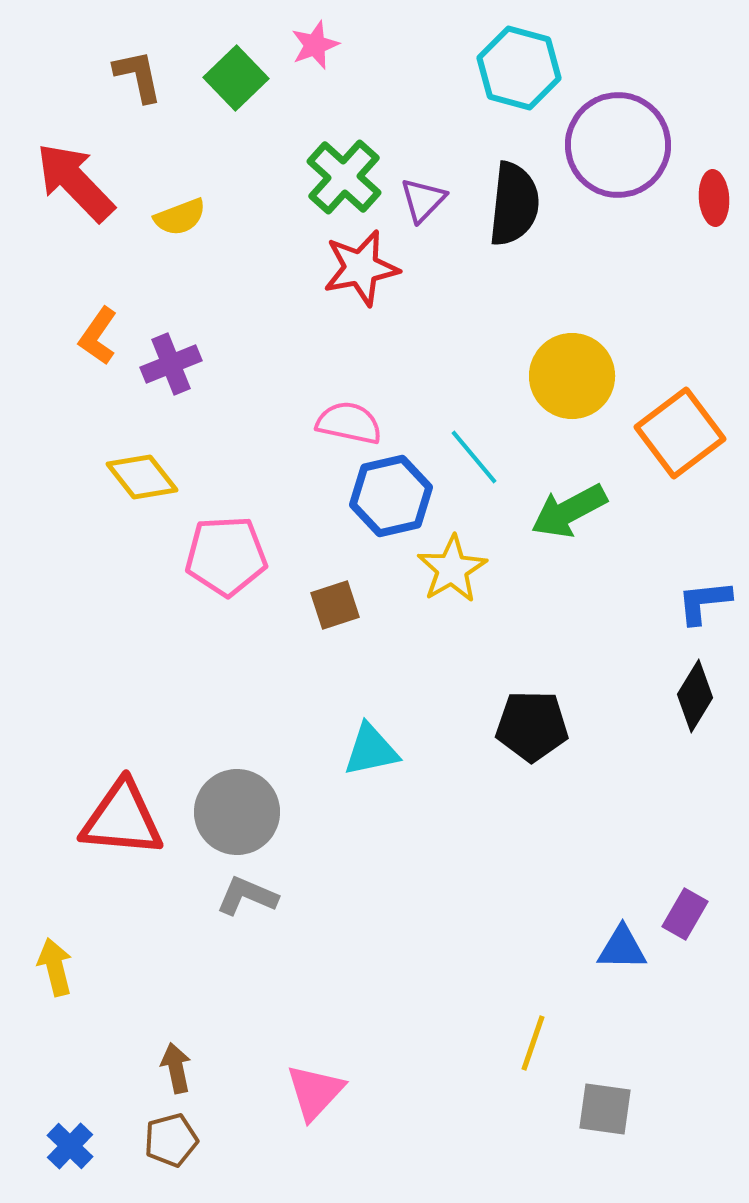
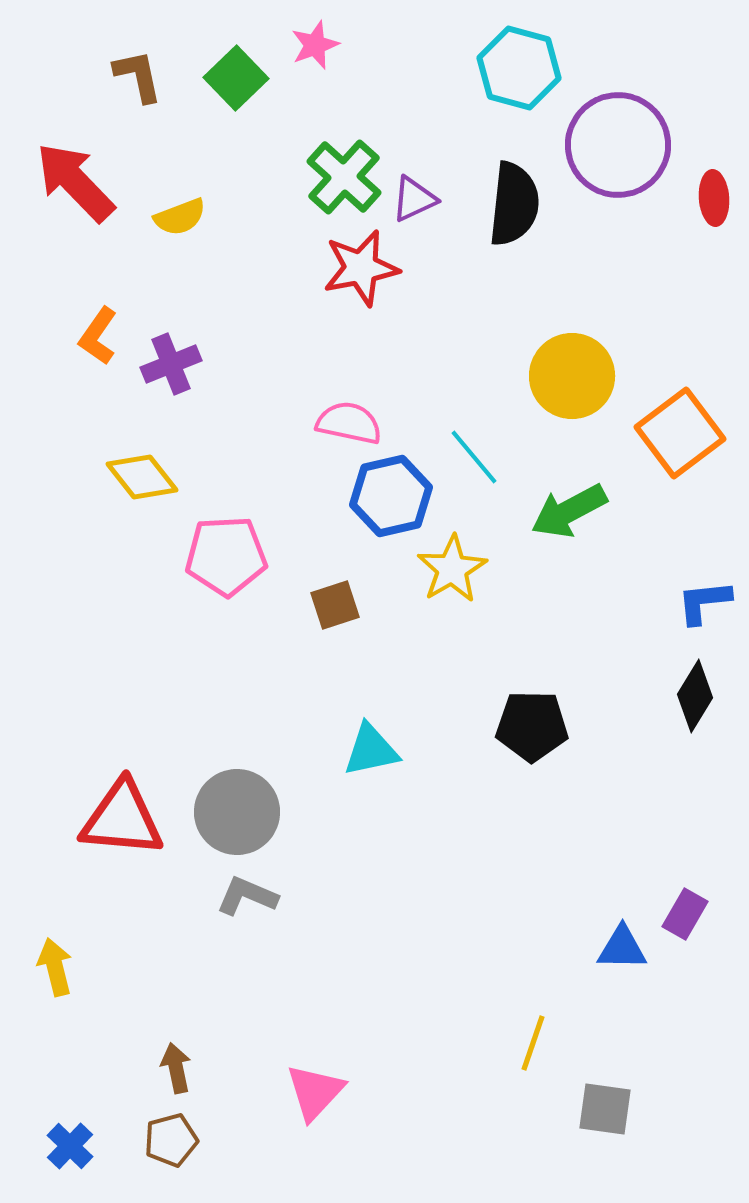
purple triangle: moved 9 px left, 1 px up; rotated 21 degrees clockwise
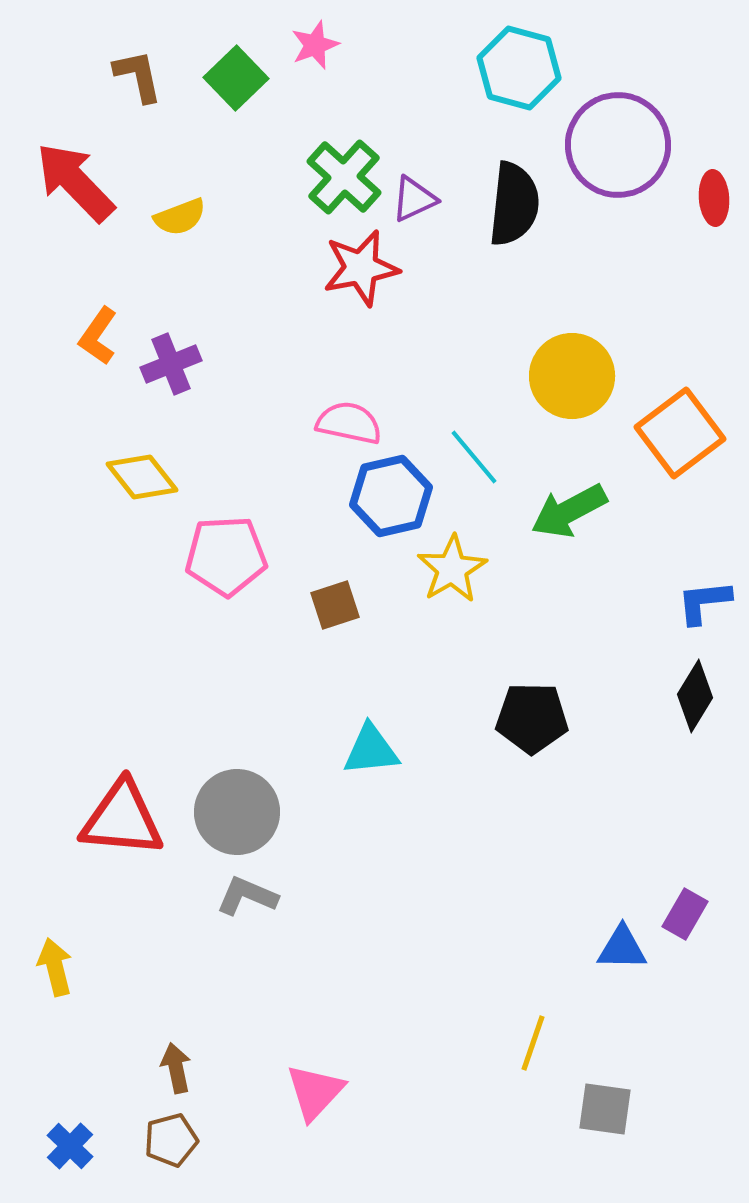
black pentagon: moved 8 px up
cyan triangle: rotated 6 degrees clockwise
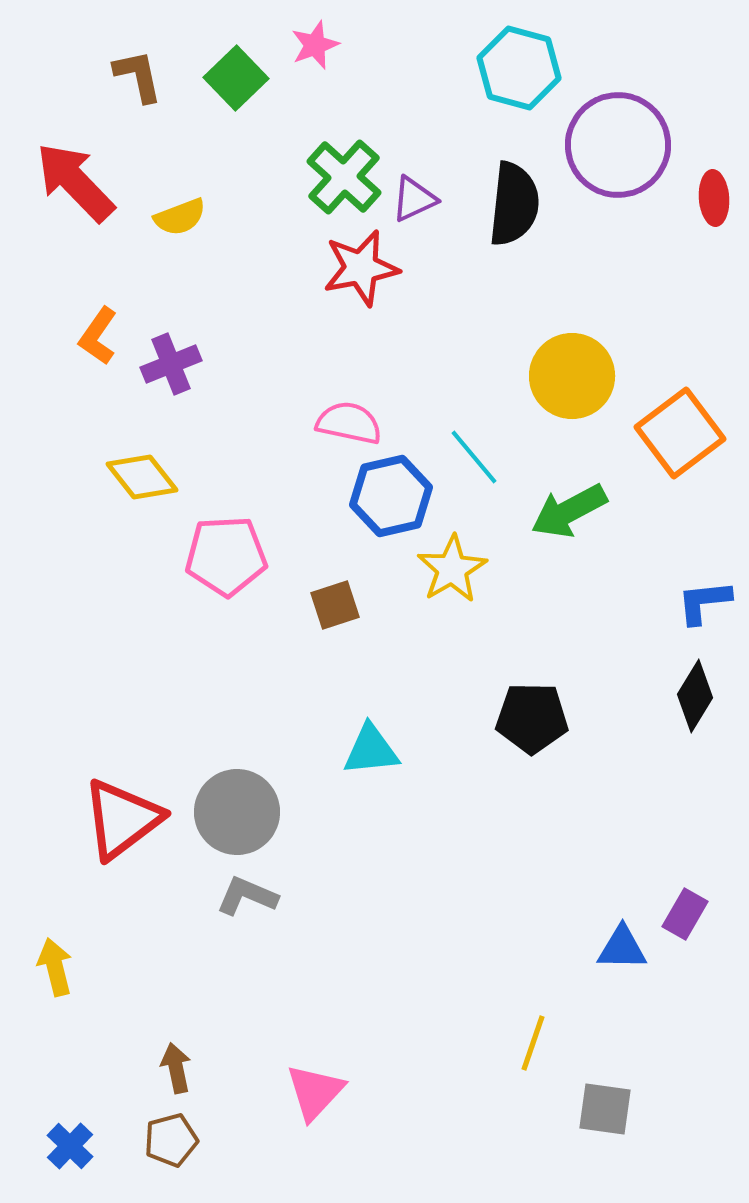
red triangle: rotated 42 degrees counterclockwise
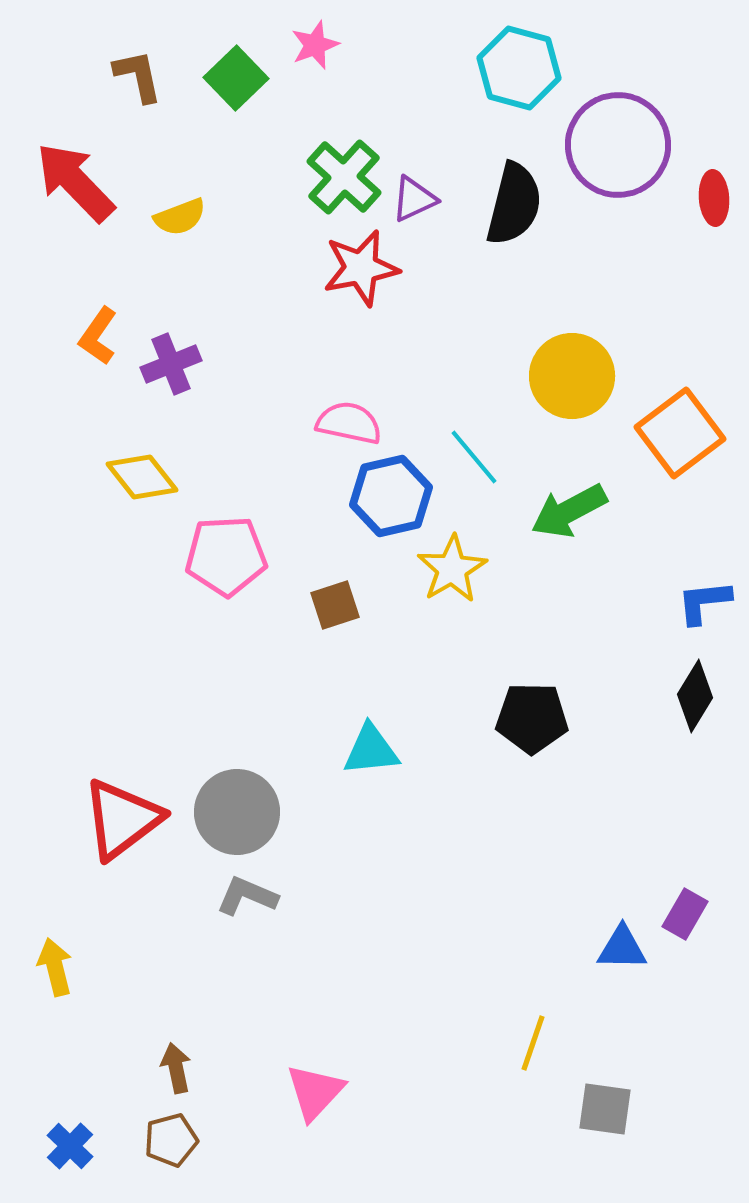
black semicircle: rotated 8 degrees clockwise
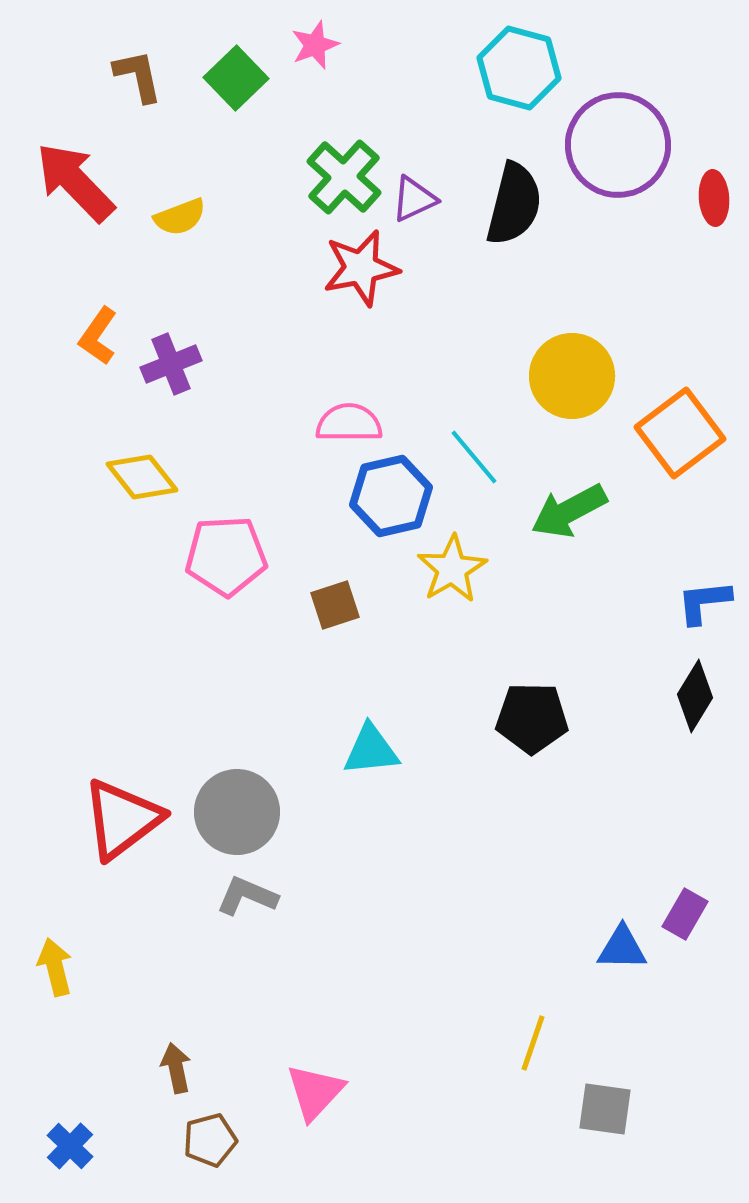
pink semicircle: rotated 12 degrees counterclockwise
brown pentagon: moved 39 px right
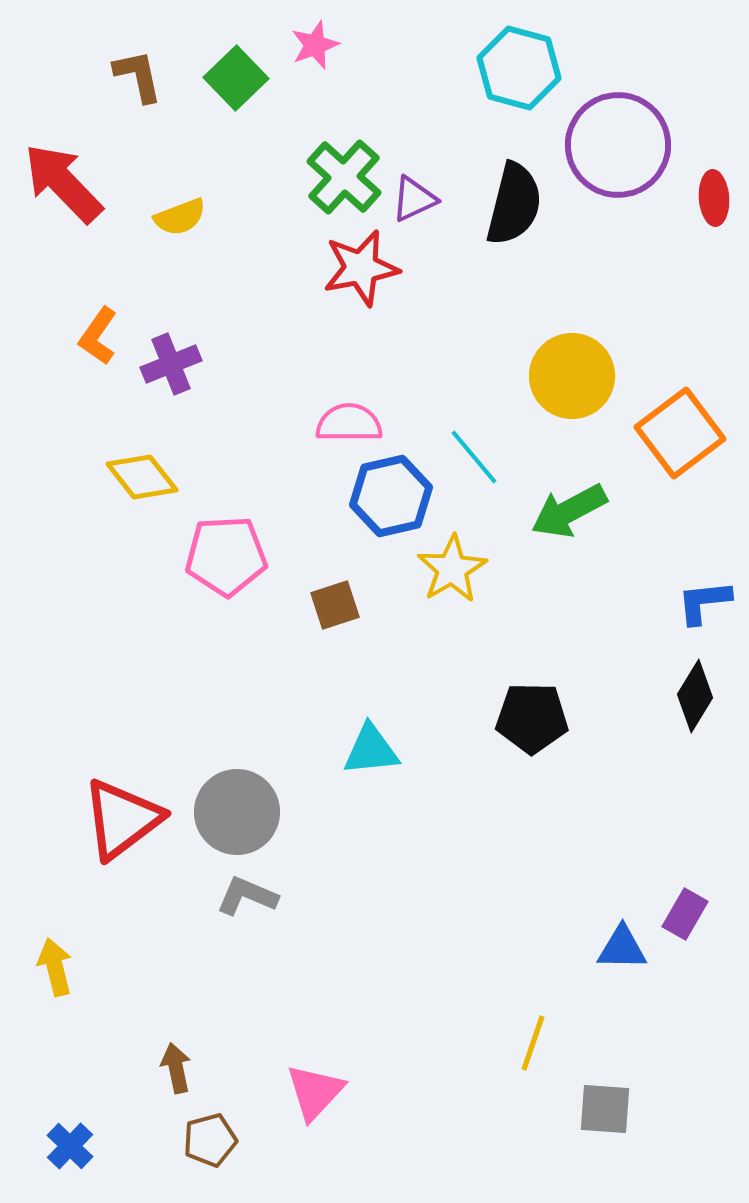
red arrow: moved 12 px left, 1 px down
gray square: rotated 4 degrees counterclockwise
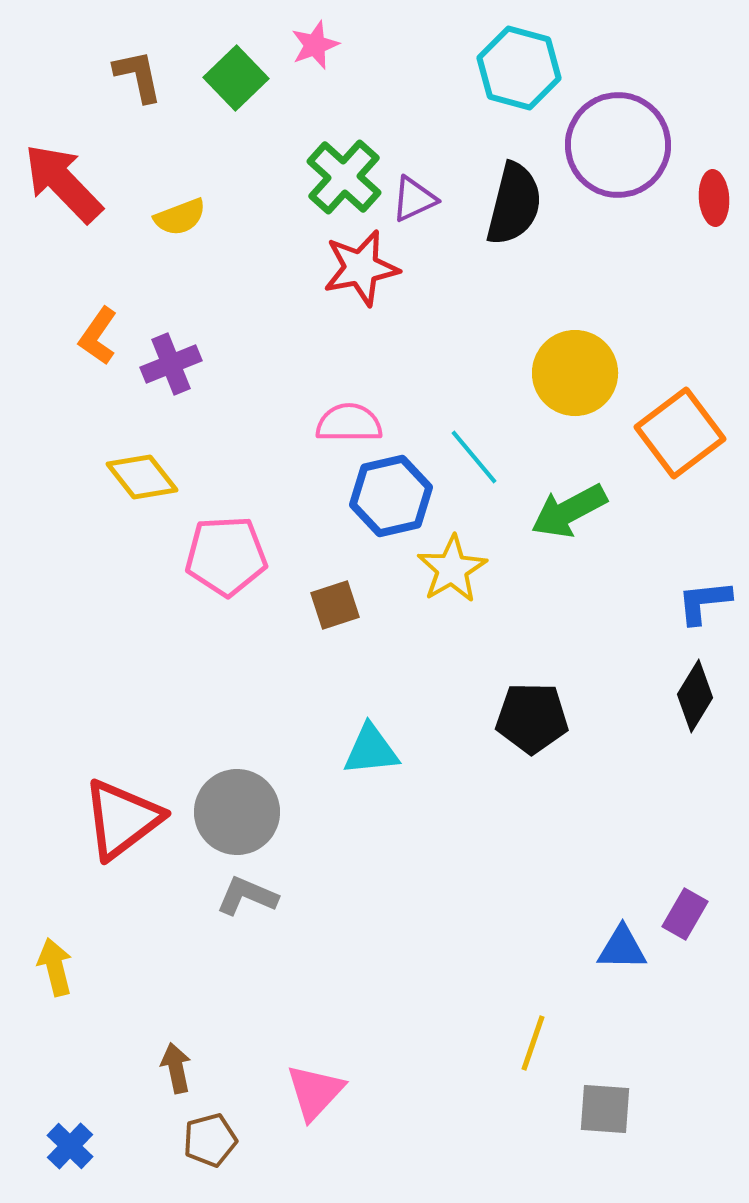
yellow circle: moved 3 px right, 3 px up
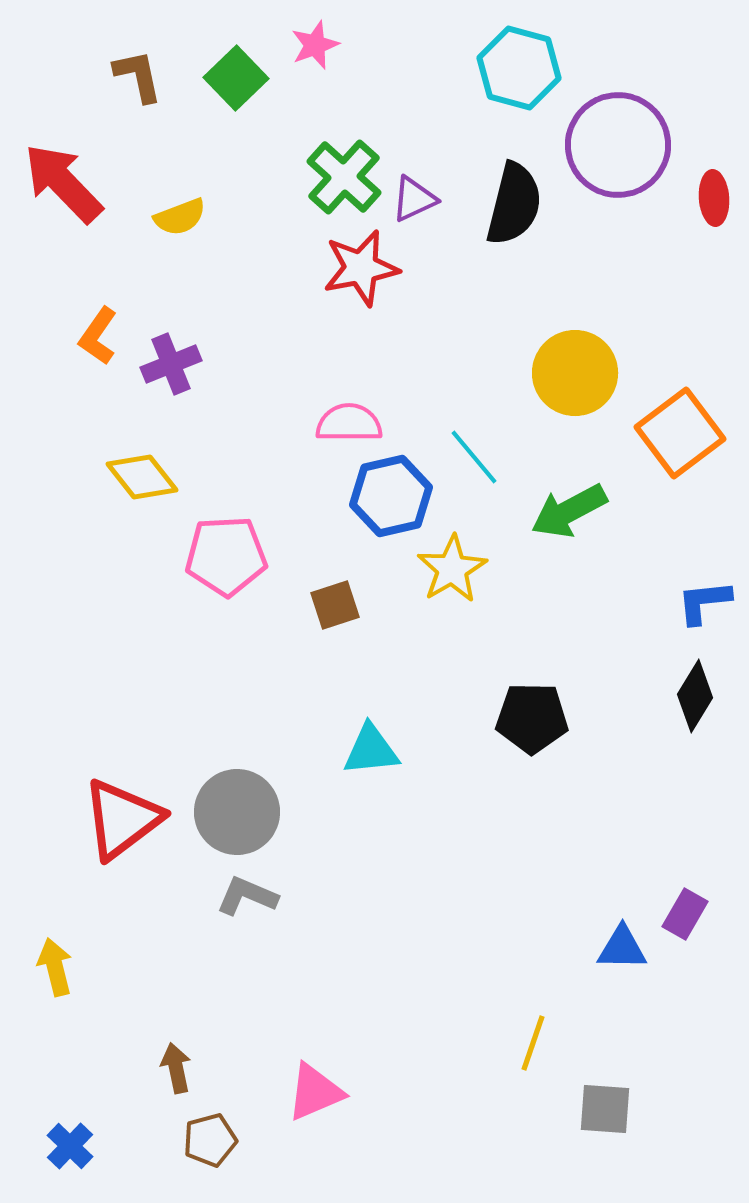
pink triangle: rotated 24 degrees clockwise
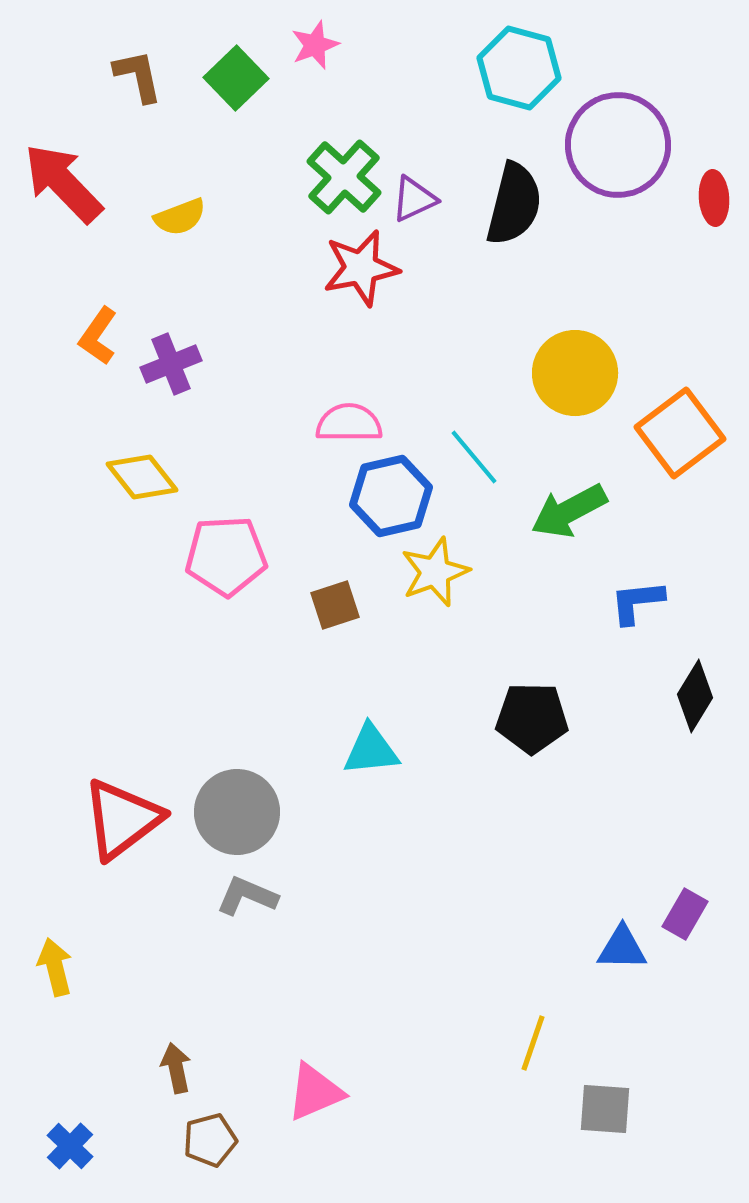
yellow star: moved 17 px left, 3 px down; rotated 10 degrees clockwise
blue L-shape: moved 67 px left
